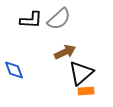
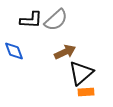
gray semicircle: moved 3 px left, 1 px down
blue diamond: moved 19 px up
orange rectangle: moved 1 px down
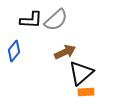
blue diamond: rotated 60 degrees clockwise
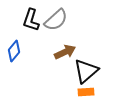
black L-shape: rotated 105 degrees clockwise
black triangle: moved 5 px right, 2 px up
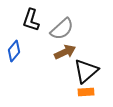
gray semicircle: moved 6 px right, 9 px down
